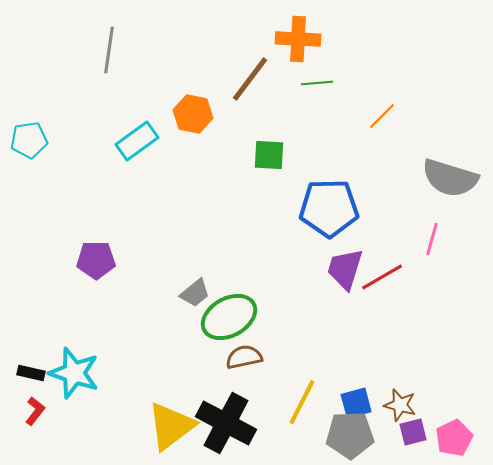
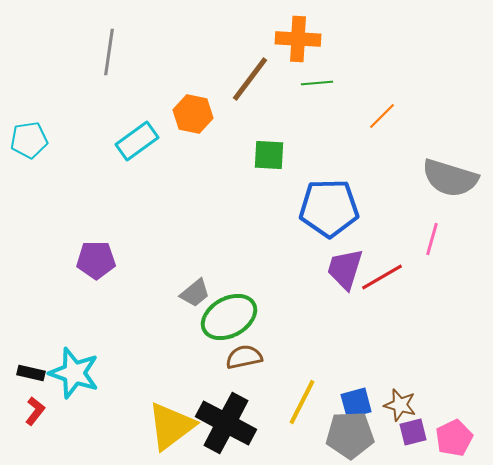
gray line: moved 2 px down
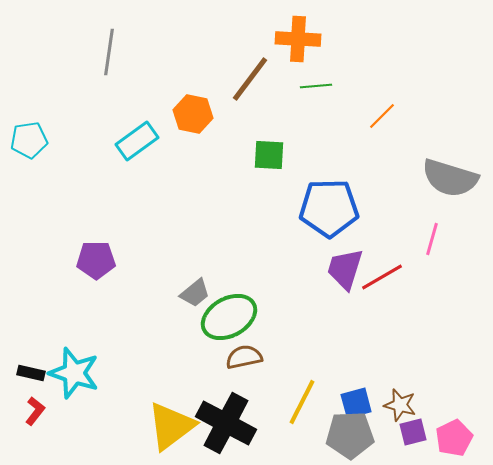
green line: moved 1 px left, 3 px down
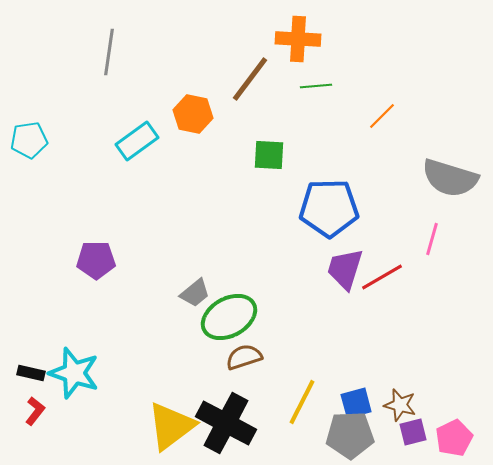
brown semicircle: rotated 6 degrees counterclockwise
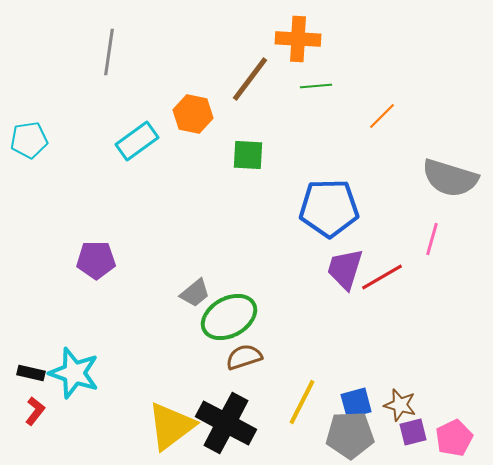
green square: moved 21 px left
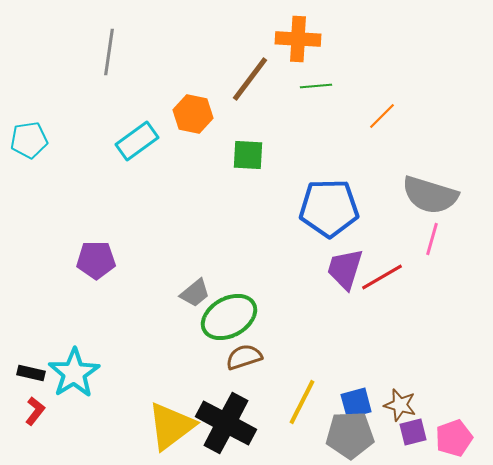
gray semicircle: moved 20 px left, 17 px down
cyan star: rotated 21 degrees clockwise
pink pentagon: rotated 6 degrees clockwise
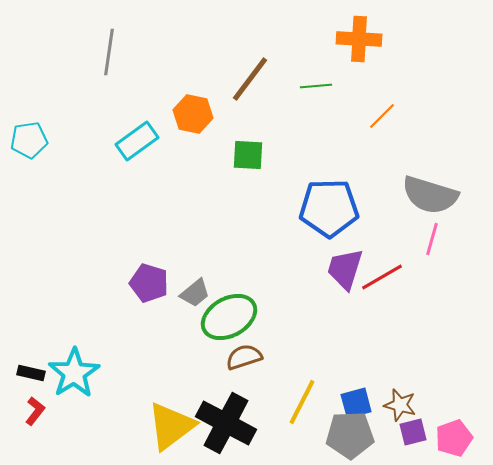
orange cross: moved 61 px right
purple pentagon: moved 53 px right, 23 px down; rotated 18 degrees clockwise
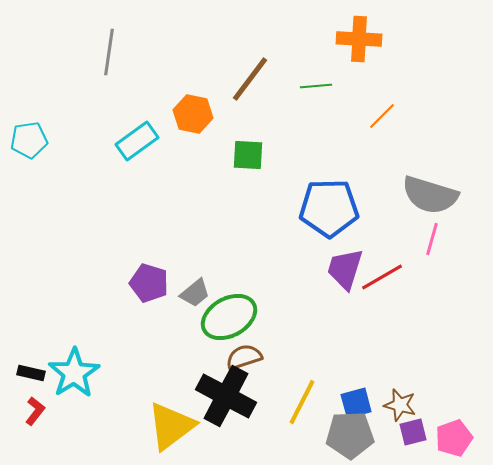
black cross: moved 27 px up
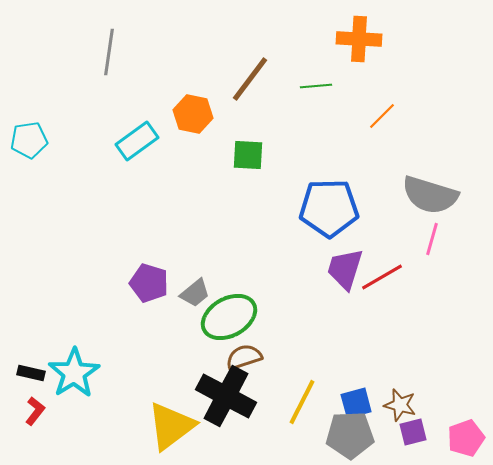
pink pentagon: moved 12 px right
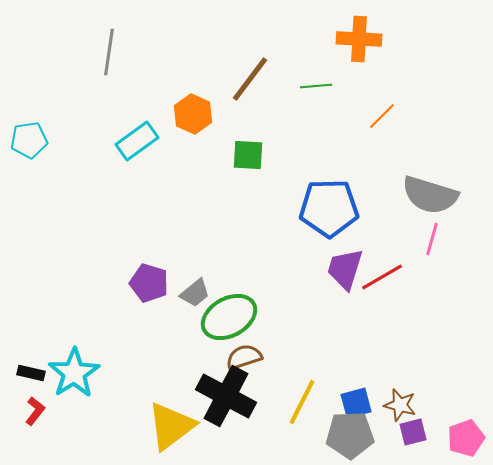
orange hexagon: rotated 12 degrees clockwise
